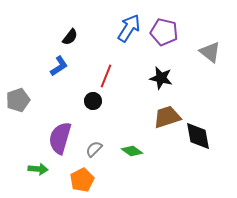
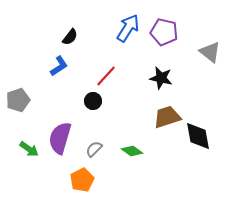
blue arrow: moved 1 px left
red line: rotated 20 degrees clockwise
green arrow: moved 9 px left, 20 px up; rotated 30 degrees clockwise
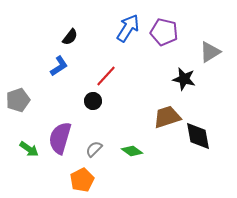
gray triangle: rotated 50 degrees clockwise
black star: moved 23 px right, 1 px down
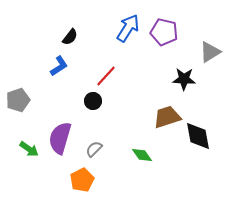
black star: rotated 10 degrees counterclockwise
green diamond: moved 10 px right, 4 px down; rotated 20 degrees clockwise
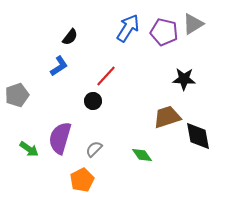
gray triangle: moved 17 px left, 28 px up
gray pentagon: moved 1 px left, 5 px up
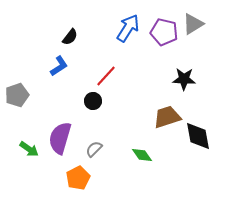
orange pentagon: moved 4 px left, 2 px up
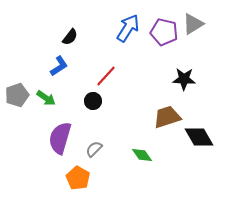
black diamond: moved 1 px right, 1 px down; rotated 20 degrees counterclockwise
green arrow: moved 17 px right, 51 px up
orange pentagon: rotated 15 degrees counterclockwise
